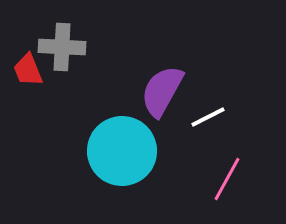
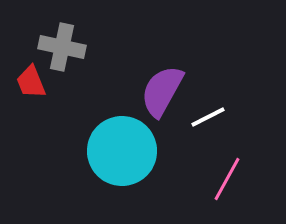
gray cross: rotated 9 degrees clockwise
red trapezoid: moved 3 px right, 12 px down
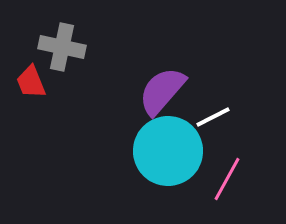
purple semicircle: rotated 12 degrees clockwise
white line: moved 5 px right
cyan circle: moved 46 px right
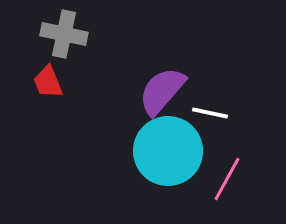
gray cross: moved 2 px right, 13 px up
red trapezoid: moved 17 px right
white line: moved 3 px left, 4 px up; rotated 39 degrees clockwise
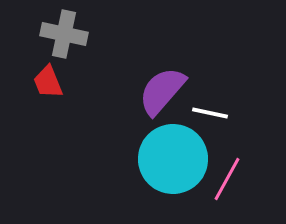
cyan circle: moved 5 px right, 8 px down
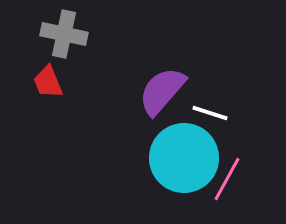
white line: rotated 6 degrees clockwise
cyan circle: moved 11 px right, 1 px up
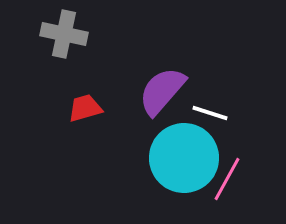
red trapezoid: moved 37 px right, 26 px down; rotated 96 degrees clockwise
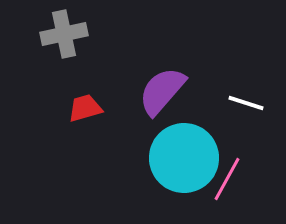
gray cross: rotated 24 degrees counterclockwise
white line: moved 36 px right, 10 px up
